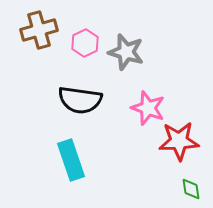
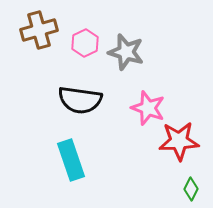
green diamond: rotated 35 degrees clockwise
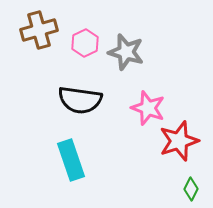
red star: rotated 15 degrees counterclockwise
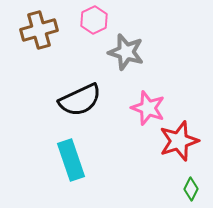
pink hexagon: moved 9 px right, 23 px up
black semicircle: rotated 33 degrees counterclockwise
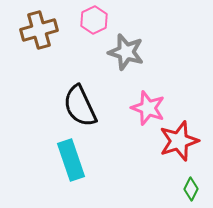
black semicircle: moved 6 px down; rotated 90 degrees clockwise
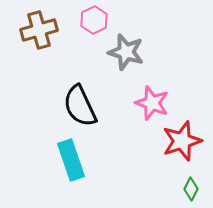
pink star: moved 4 px right, 5 px up
red star: moved 3 px right
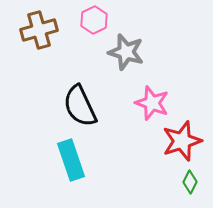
green diamond: moved 1 px left, 7 px up
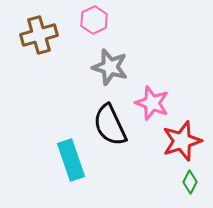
brown cross: moved 5 px down
gray star: moved 16 px left, 15 px down
black semicircle: moved 30 px right, 19 px down
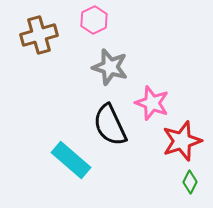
cyan rectangle: rotated 30 degrees counterclockwise
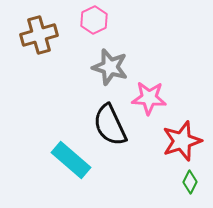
pink star: moved 3 px left, 5 px up; rotated 16 degrees counterclockwise
